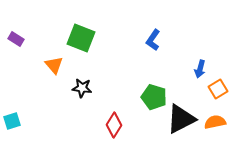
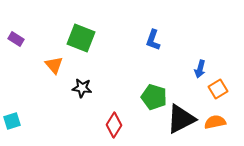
blue L-shape: rotated 15 degrees counterclockwise
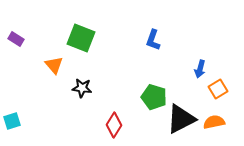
orange semicircle: moved 1 px left
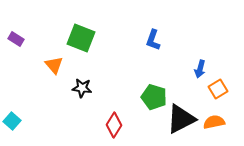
cyan square: rotated 30 degrees counterclockwise
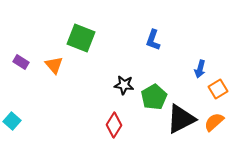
purple rectangle: moved 5 px right, 23 px down
black star: moved 42 px right, 3 px up
green pentagon: rotated 25 degrees clockwise
orange semicircle: rotated 30 degrees counterclockwise
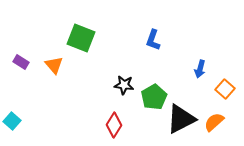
orange square: moved 7 px right; rotated 18 degrees counterclockwise
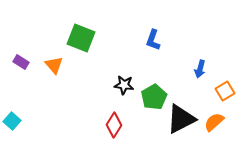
orange square: moved 2 px down; rotated 18 degrees clockwise
